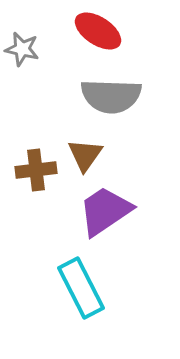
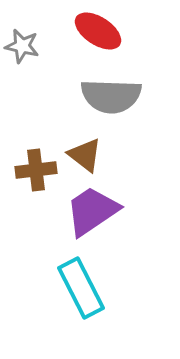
gray star: moved 3 px up
brown triangle: rotated 27 degrees counterclockwise
purple trapezoid: moved 13 px left
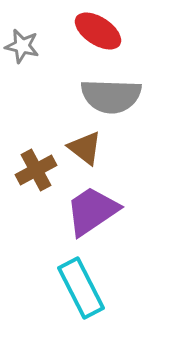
brown triangle: moved 7 px up
brown cross: rotated 21 degrees counterclockwise
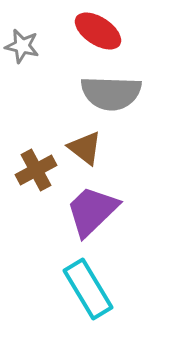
gray semicircle: moved 3 px up
purple trapezoid: rotated 10 degrees counterclockwise
cyan rectangle: moved 7 px right, 1 px down; rotated 4 degrees counterclockwise
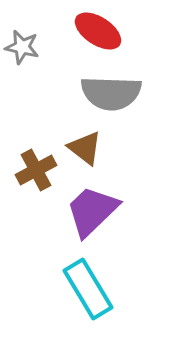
gray star: moved 1 px down
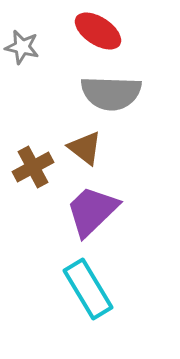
brown cross: moved 3 px left, 3 px up
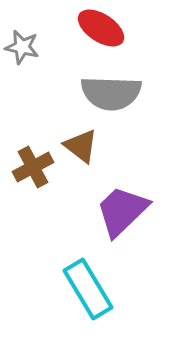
red ellipse: moved 3 px right, 3 px up
brown triangle: moved 4 px left, 2 px up
purple trapezoid: moved 30 px right
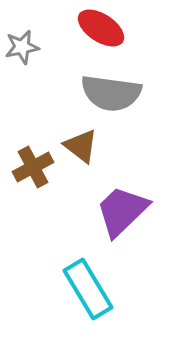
gray star: rotated 24 degrees counterclockwise
gray semicircle: rotated 6 degrees clockwise
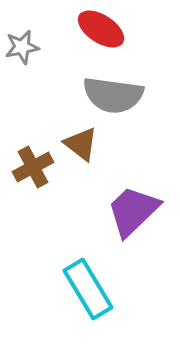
red ellipse: moved 1 px down
gray semicircle: moved 2 px right, 2 px down
brown triangle: moved 2 px up
purple trapezoid: moved 11 px right
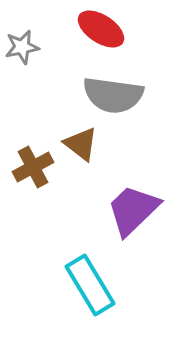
purple trapezoid: moved 1 px up
cyan rectangle: moved 2 px right, 4 px up
